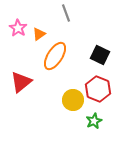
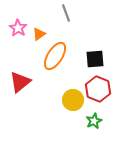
black square: moved 5 px left, 4 px down; rotated 30 degrees counterclockwise
red triangle: moved 1 px left
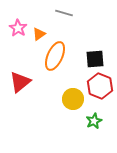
gray line: moved 2 px left; rotated 54 degrees counterclockwise
orange ellipse: rotated 8 degrees counterclockwise
red hexagon: moved 2 px right, 3 px up
yellow circle: moved 1 px up
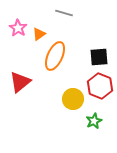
black square: moved 4 px right, 2 px up
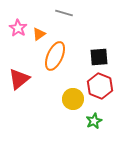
red triangle: moved 1 px left, 3 px up
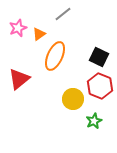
gray line: moved 1 px left, 1 px down; rotated 54 degrees counterclockwise
pink star: rotated 18 degrees clockwise
black square: rotated 30 degrees clockwise
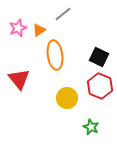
orange triangle: moved 4 px up
orange ellipse: moved 1 px up; rotated 32 degrees counterclockwise
red triangle: rotated 30 degrees counterclockwise
yellow circle: moved 6 px left, 1 px up
green star: moved 3 px left, 6 px down; rotated 21 degrees counterclockwise
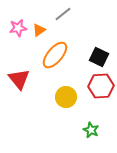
pink star: rotated 12 degrees clockwise
orange ellipse: rotated 48 degrees clockwise
red hexagon: moved 1 px right; rotated 25 degrees counterclockwise
yellow circle: moved 1 px left, 1 px up
green star: moved 3 px down
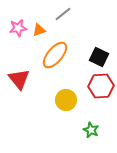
orange triangle: rotated 16 degrees clockwise
yellow circle: moved 3 px down
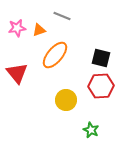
gray line: moved 1 px left, 2 px down; rotated 60 degrees clockwise
pink star: moved 1 px left
black square: moved 2 px right, 1 px down; rotated 12 degrees counterclockwise
red triangle: moved 2 px left, 6 px up
